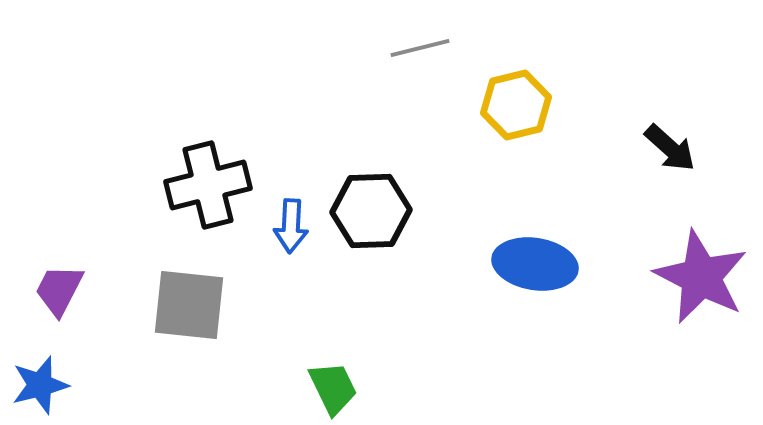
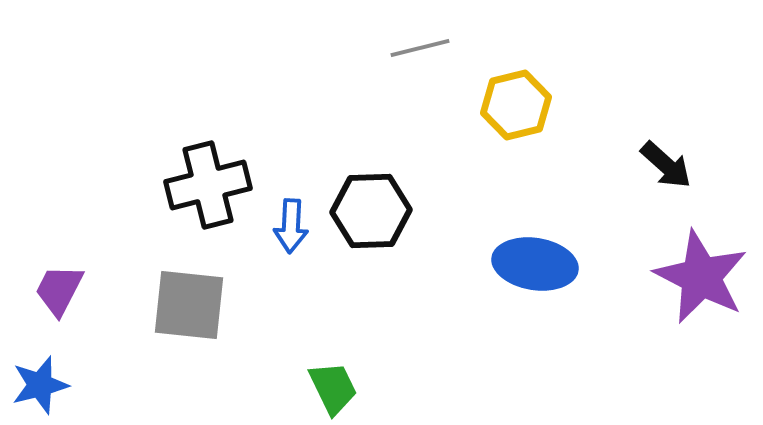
black arrow: moved 4 px left, 17 px down
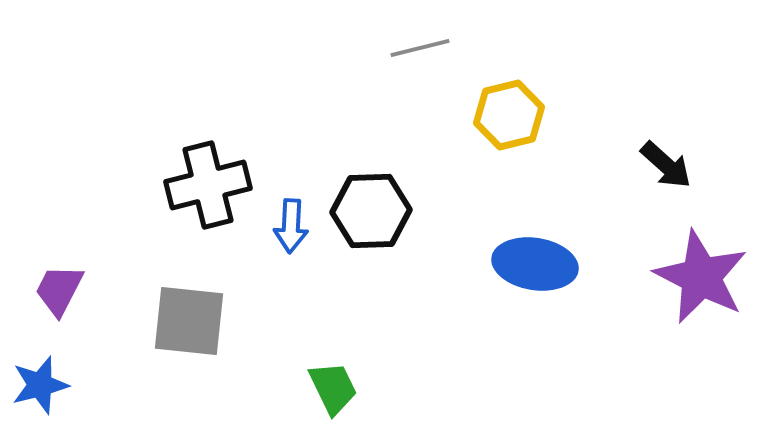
yellow hexagon: moved 7 px left, 10 px down
gray square: moved 16 px down
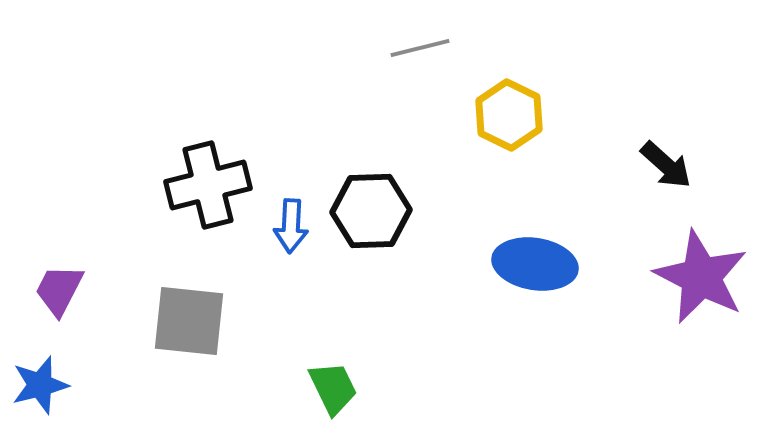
yellow hexagon: rotated 20 degrees counterclockwise
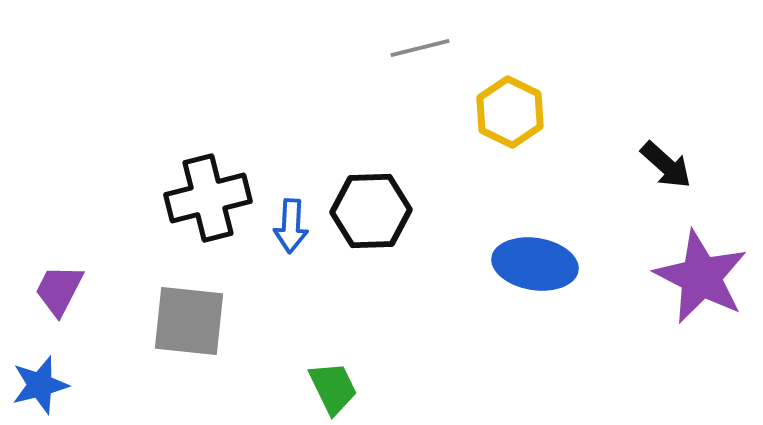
yellow hexagon: moved 1 px right, 3 px up
black cross: moved 13 px down
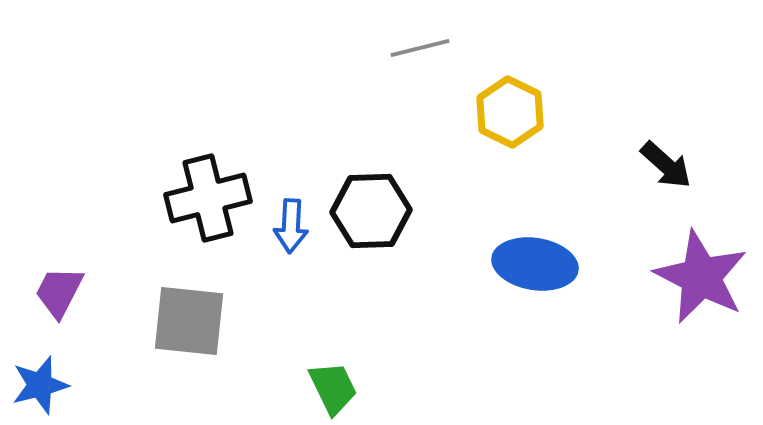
purple trapezoid: moved 2 px down
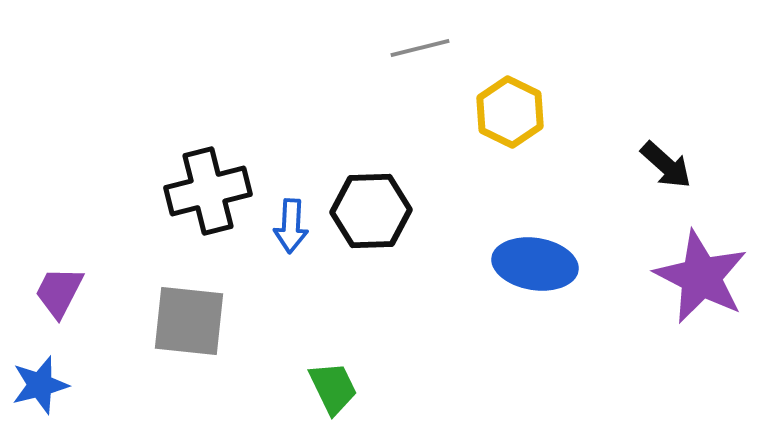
black cross: moved 7 px up
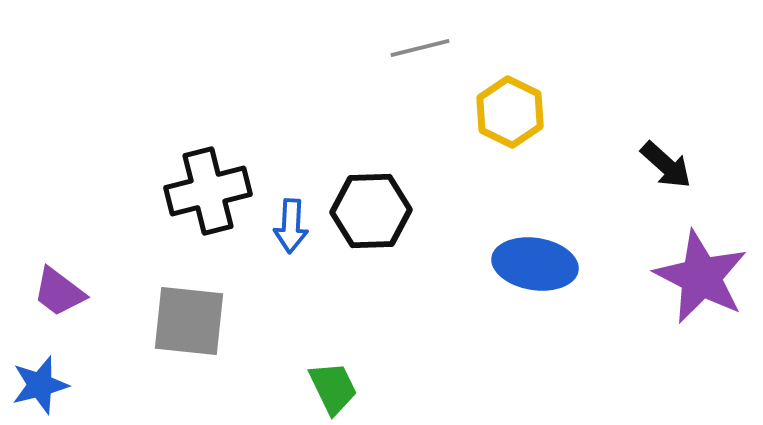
purple trapezoid: rotated 80 degrees counterclockwise
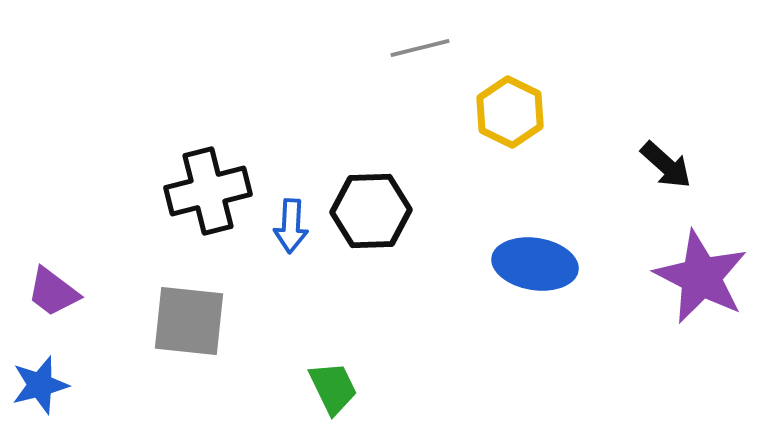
purple trapezoid: moved 6 px left
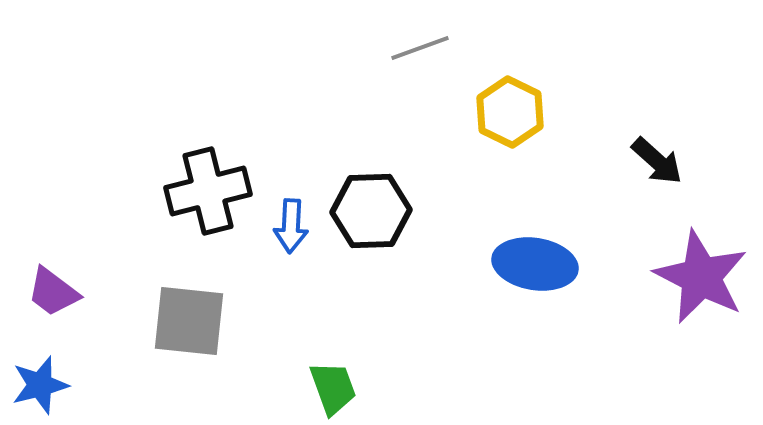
gray line: rotated 6 degrees counterclockwise
black arrow: moved 9 px left, 4 px up
green trapezoid: rotated 6 degrees clockwise
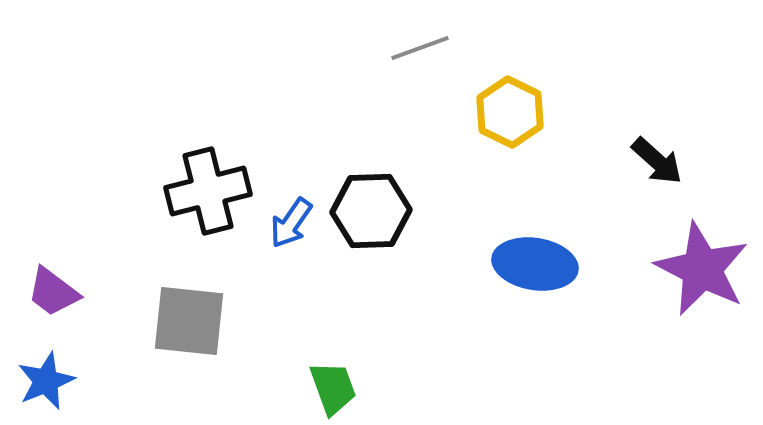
blue arrow: moved 3 px up; rotated 32 degrees clockwise
purple star: moved 1 px right, 8 px up
blue star: moved 6 px right, 4 px up; rotated 8 degrees counterclockwise
